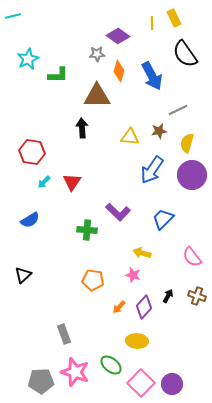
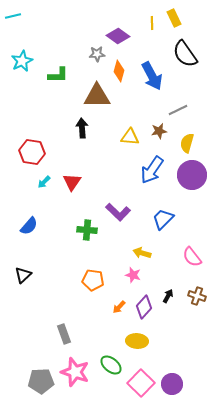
cyan star at (28, 59): moved 6 px left, 2 px down
blue semicircle at (30, 220): moved 1 px left, 6 px down; rotated 18 degrees counterclockwise
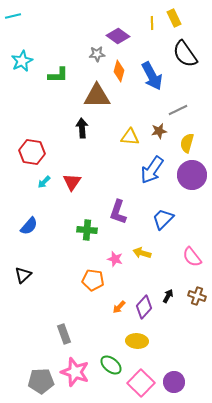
purple L-shape at (118, 212): rotated 65 degrees clockwise
pink star at (133, 275): moved 18 px left, 16 px up
purple circle at (172, 384): moved 2 px right, 2 px up
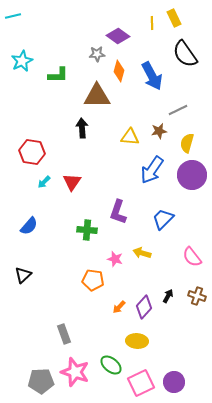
pink square at (141, 383): rotated 20 degrees clockwise
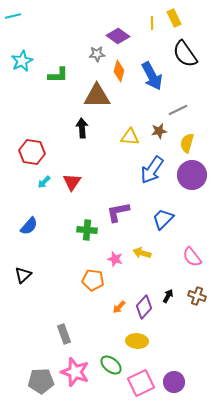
purple L-shape at (118, 212): rotated 60 degrees clockwise
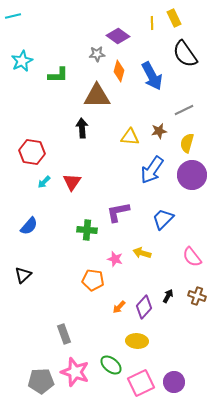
gray line at (178, 110): moved 6 px right
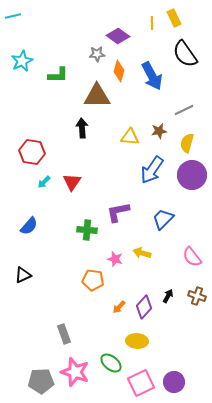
black triangle at (23, 275): rotated 18 degrees clockwise
green ellipse at (111, 365): moved 2 px up
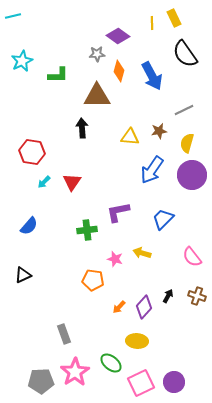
green cross at (87, 230): rotated 12 degrees counterclockwise
pink star at (75, 372): rotated 20 degrees clockwise
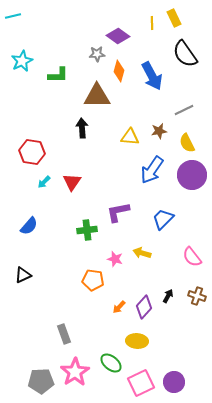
yellow semicircle at (187, 143): rotated 42 degrees counterclockwise
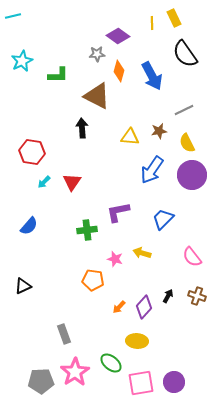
brown triangle at (97, 96): rotated 28 degrees clockwise
black triangle at (23, 275): moved 11 px down
pink square at (141, 383): rotated 16 degrees clockwise
